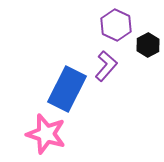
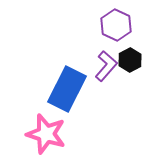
black hexagon: moved 18 px left, 15 px down
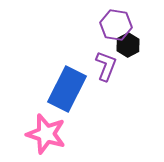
purple hexagon: rotated 16 degrees counterclockwise
black hexagon: moved 2 px left, 15 px up
purple L-shape: rotated 20 degrees counterclockwise
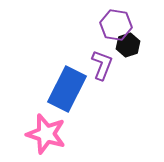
black hexagon: rotated 10 degrees clockwise
purple L-shape: moved 4 px left, 1 px up
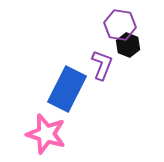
purple hexagon: moved 4 px right
black hexagon: rotated 20 degrees counterclockwise
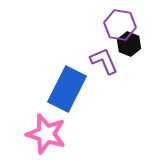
black hexagon: moved 1 px right, 1 px up
purple L-shape: moved 2 px right, 4 px up; rotated 44 degrees counterclockwise
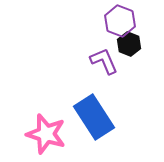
purple hexagon: moved 4 px up; rotated 12 degrees clockwise
blue rectangle: moved 27 px right, 28 px down; rotated 60 degrees counterclockwise
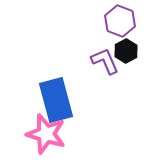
black hexagon: moved 3 px left, 7 px down; rotated 10 degrees clockwise
purple L-shape: moved 1 px right
blue rectangle: moved 38 px left, 17 px up; rotated 18 degrees clockwise
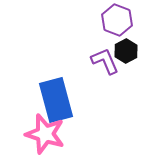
purple hexagon: moved 3 px left, 1 px up
pink star: moved 1 px left
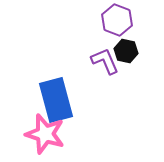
black hexagon: rotated 20 degrees counterclockwise
